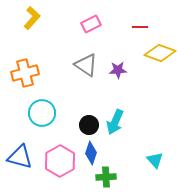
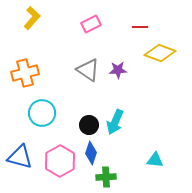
gray triangle: moved 2 px right, 5 px down
cyan triangle: rotated 42 degrees counterclockwise
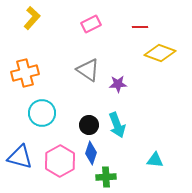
purple star: moved 14 px down
cyan arrow: moved 2 px right, 3 px down; rotated 45 degrees counterclockwise
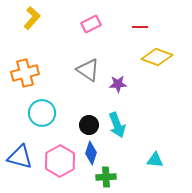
yellow diamond: moved 3 px left, 4 px down
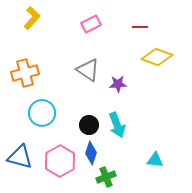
green cross: rotated 18 degrees counterclockwise
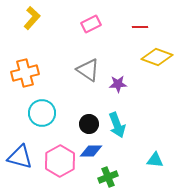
black circle: moved 1 px up
blue diamond: moved 2 px up; rotated 70 degrees clockwise
green cross: moved 2 px right
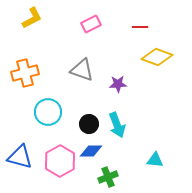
yellow L-shape: rotated 20 degrees clockwise
gray triangle: moved 6 px left; rotated 15 degrees counterclockwise
cyan circle: moved 6 px right, 1 px up
